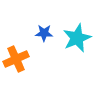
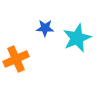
blue star: moved 1 px right, 5 px up
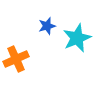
blue star: moved 2 px right, 2 px up; rotated 18 degrees counterclockwise
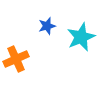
cyan star: moved 4 px right, 1 px up
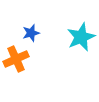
blue star: moved 16 px left, 7 px down
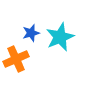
cyan star: moved 21 px left
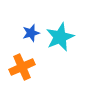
orange cross: moved 6 px right, 8 px down
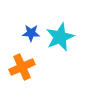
blue star: rotated 18 degrees clockwise
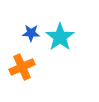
cyan star: rotated 12 degrees counterclockwise
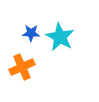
cyan star: rotated 8 degrees counterclockwise
